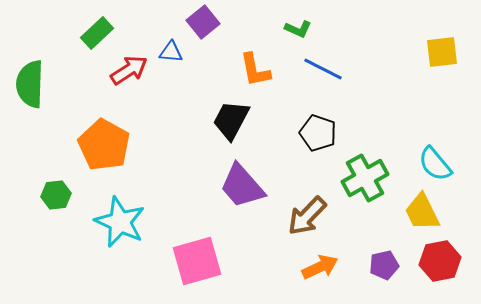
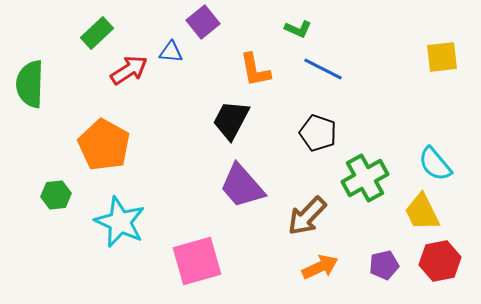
yellow square: moved 5 px down
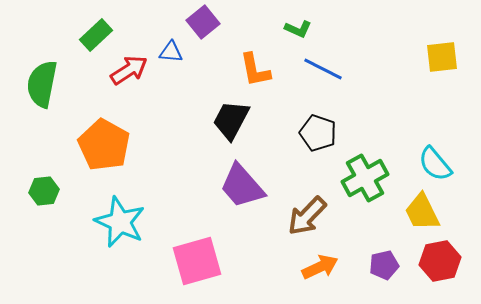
green rectangle: moved 1 px left, 2 px down
green semicircle: moved 12 px right; rotated 9 degrees clockwise
green hexagon: moved 12 px left, 4 px up
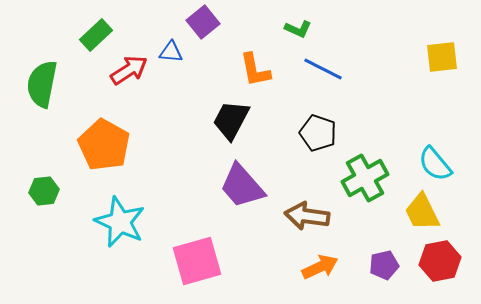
brown arrow: rotated 54 degrees clockwise
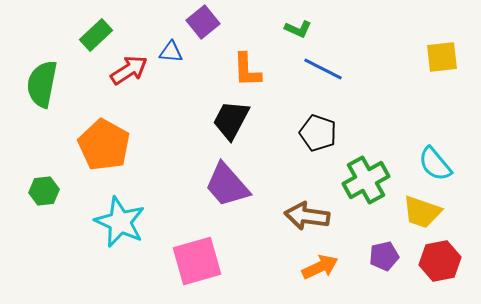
orange L-shape: moved 8 px left; rotated 9 degrees clockwise
green cross: moved 1 px right, 2 px down
purple trapezoid: moved 15 px left, 1 px up
yellow trapezoid: rotated 45 degrees counterclockwise
purple pentagon: moved 9 px up
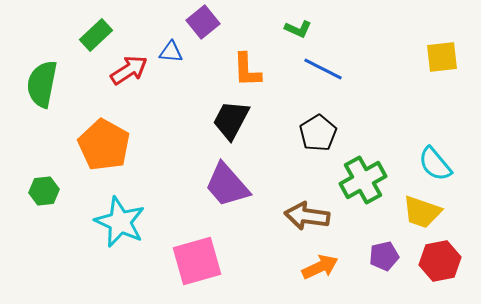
black pentagon: rotated 21 degrees clockwise
green cross: moved 3 px left
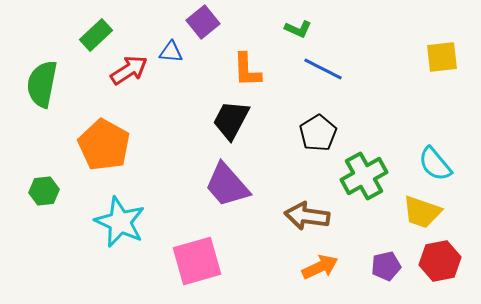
green cross: moved 1 px right, 4 px up
purple pentagon: moved 2 px right, 10 px down
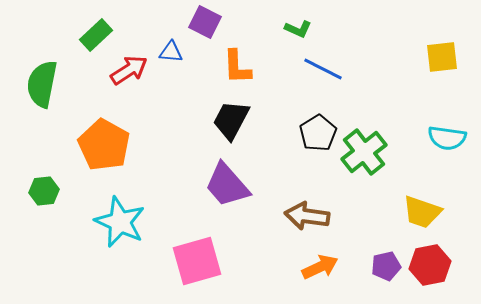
purple square: moved 2 px right; rotated 24 degrees counterclockwise
orange L-shape: moved 10 px left, 3 px up
cyan semicircle: moved 12 px right, 26 px up; rotated 42 degrees counterclockwise
green cross: moved 24 px up; rotated 9 degrees counterclockwise
red hexagon: moved 10 px left, 4 px down
